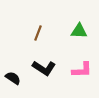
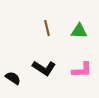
brown line: moved 9 px right, 5 px up; rotated 35 degrees counterclockwise
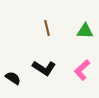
green triangle: moved 6 px right
pink L-shape: rotated 140 degrees clockwise
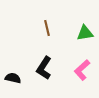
green triangle: moved 2 px down; rotated 12 degrees counterclockwise
black L-shape: rotated 90 degrees clockwise
black semicircle: rotated 21 degrees counterclockwise
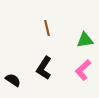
green triangle: moved 7 px down
pink L-shape: moved 1 px right
black semicircle: moved 2 px down; rotated 21 degrees clockwise
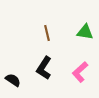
brown line: moved 5 px down
green triangle: moved 8 px up; rotated 18 degrees clockwise
pink L-shape: moved 3 px left, 2 px down
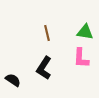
pink L-shape: moved 1 px right, 14 px up; rotated 45 degrees counterclockwise
